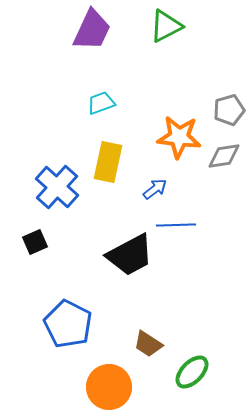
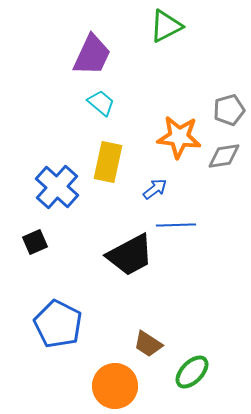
purple trapezoid: moved 25 px down
cyan trapezoid: rotated 60 degrees clockwise
blue pentagon: moved 10 px left
orange circle: moved 6 px right, 1 px up
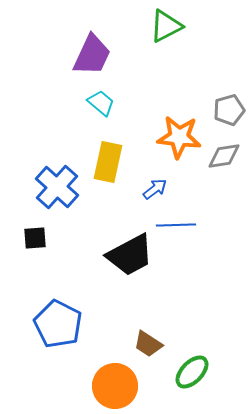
black square: moved 4 px up; rotated 20 degrees clockwise
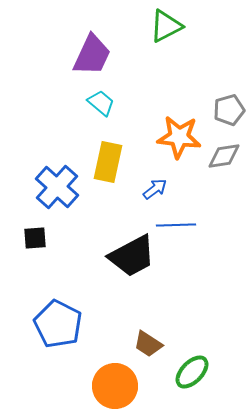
black trapezoid: moved 2 px right, 1 px down
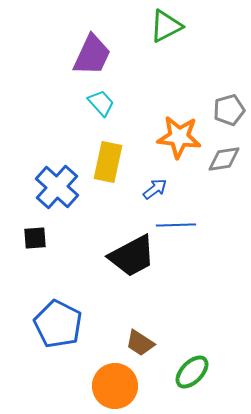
cyan trapezoid: rotated 8 degrees clockwise
gray diamond: moved 3 px down
brown trapezoid: moved 8 px left, 1 px up
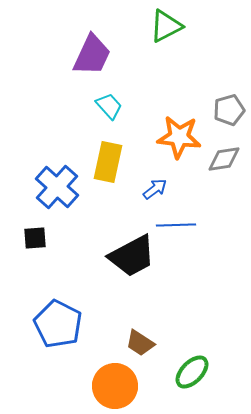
cyan trapezoid: moved 8 px right, 3 px down
